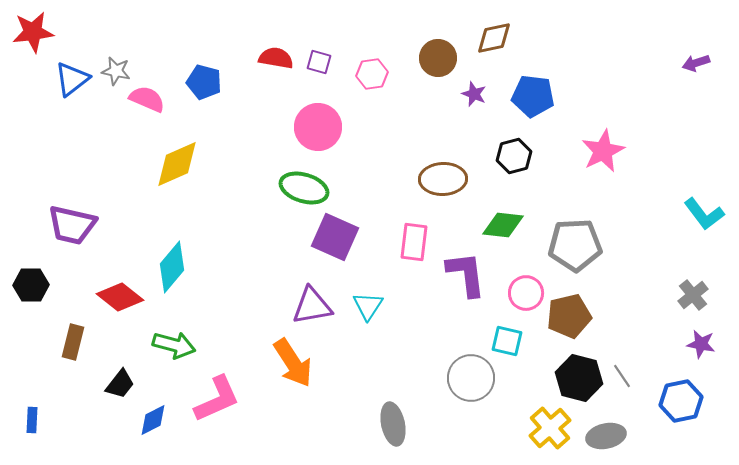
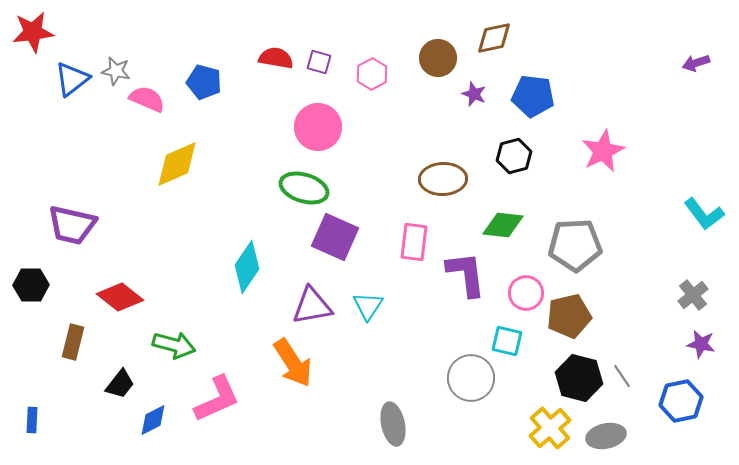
pink hexagon at (372, 74): rotated 20 degrees counterclockwise
cyan diamond at (172, 267): moved 75 px right; rotated 6 degrees counterclockwise
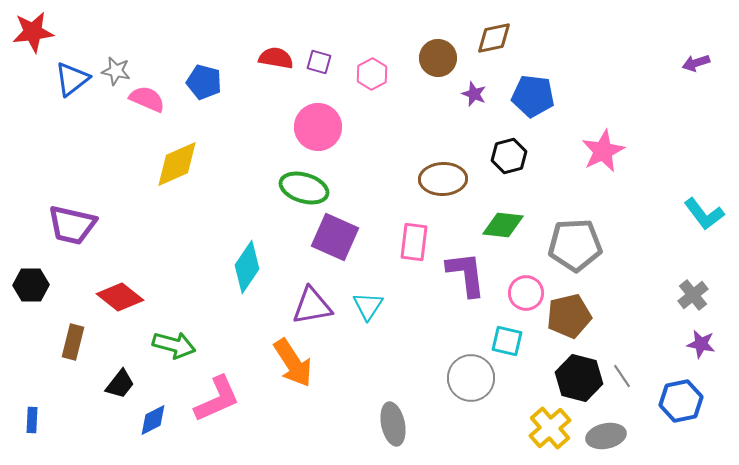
black hexagon at (514, 156): moved 5 px left
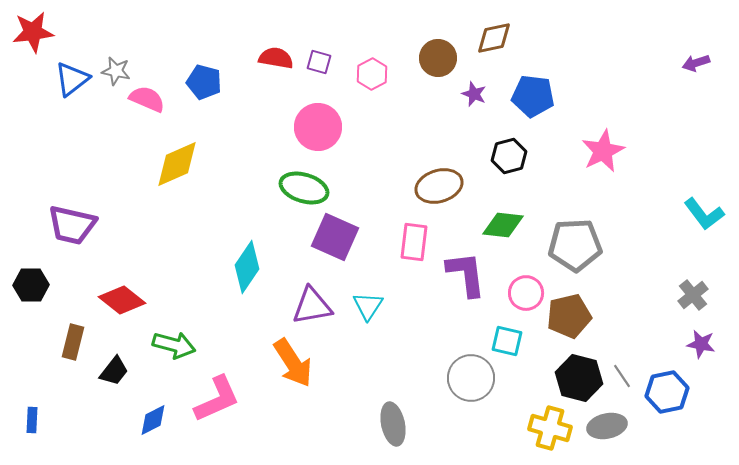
brown ellipse at (443, 179): moved 4 px left, 7 px down; rotated 15 degrees counterclockwise
red diamond at (120, 297): moved 2 px right, 3 px down
black trapezoid at (120, 384): moved 6 px left, 13 px up
blue hexagon at (681, 401): moved 14 px left, 9 px up
yellow cross at (550, 428): rotated 33 degrees counterclockwise
gray ellipse at (606, 436): moved 1 px right, 10 px up
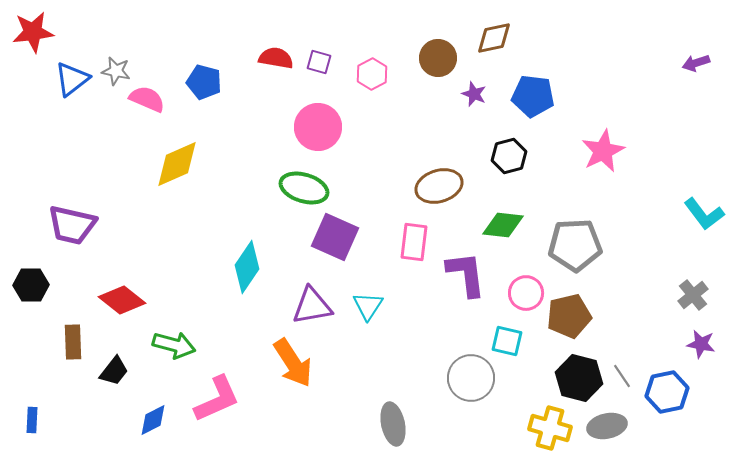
brown rectangle at (73, 342): rotated 16 degrees counterclockwise
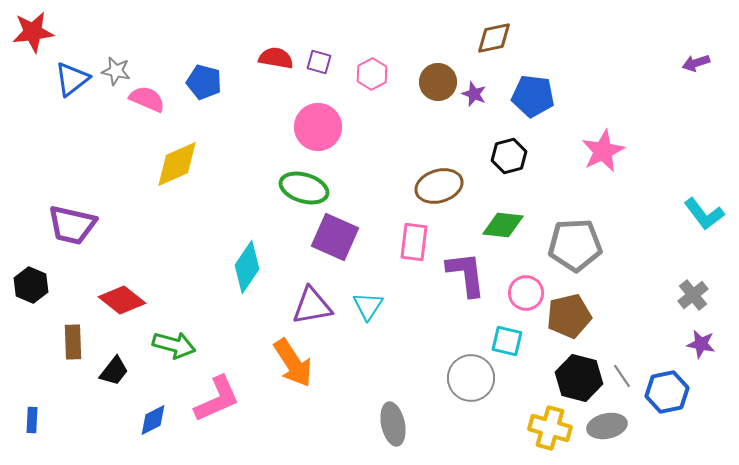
brown circle at (438, 58): moved 24 px down
black hexagon at (31, 285): rotated 24 degrees clockwise
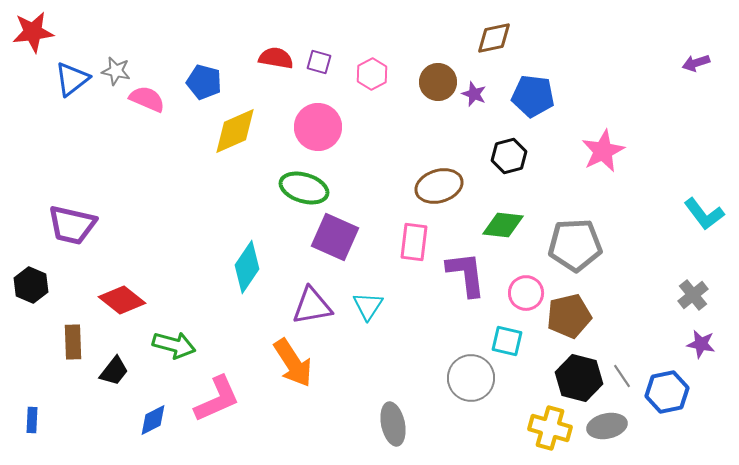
yellow diamond at (177, 164): moved 58 px right, 33 px up
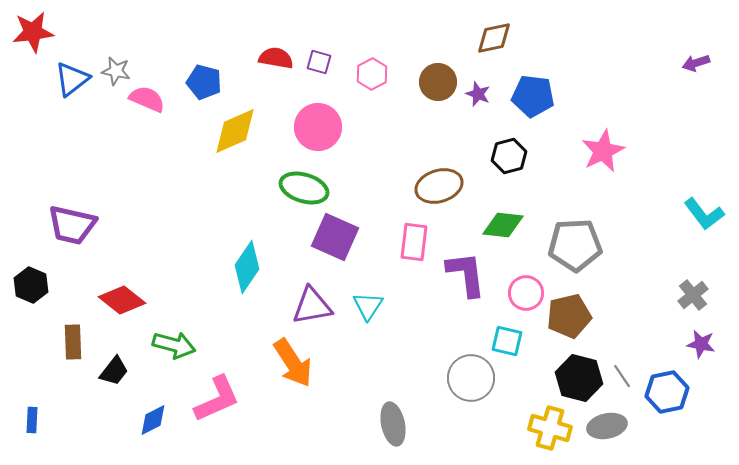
purple star at (474, 94): moved 4 px right
